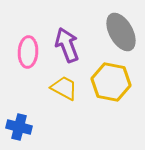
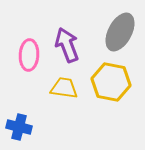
gray ellipse: moved 1 px left; rotated 57 degrees clockwise
pink ellipse: moved 1 px right, 3 px down
yellow trapezoid: rotated 20 degrees counterclockwise
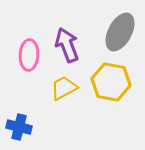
yellow trapezoid: rotated 36 degrees counterclockwise
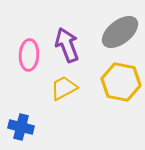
gray ellipse: rotated 24 degrees clockwise
yellow hexagon: moved 10 px right
blue cross: moved 2 px right
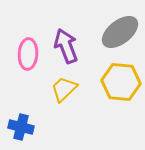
purple arrow: moved 1 px left, 1 px down
pink ellipse: moved 1 px left, 1 px up
yellow hexagon: rotated 6 degrees counterclockwise
yellow trapezoid: moved 1 px down; rotated 16 degrees counterclockwise
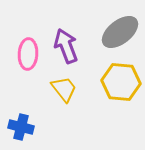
yellow trapezoid: rotated 96 degrees clockwise
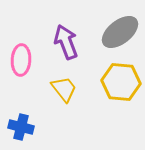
purple arrow: moved 4 px up
pink ellipse: moved 7 px left, 6 px down
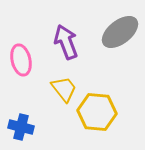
pink ellipse: rotated 16 degrees counterclockwise
yellow hexagon: moved 24 px left, 30 px down
